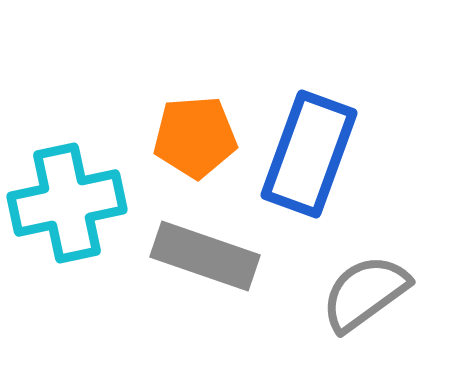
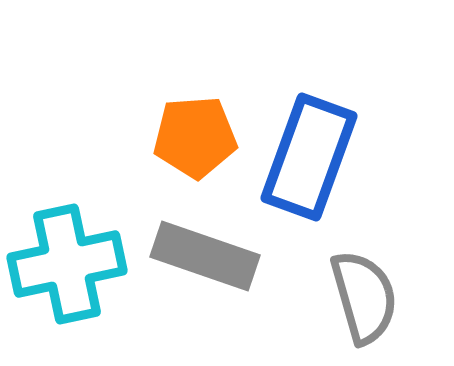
blue rectangle: moved 3 px down
cyan cross: moved 61 px down
gray semicircle: moved 1 px left, 4 px down; rotated 110 degrees clockwise
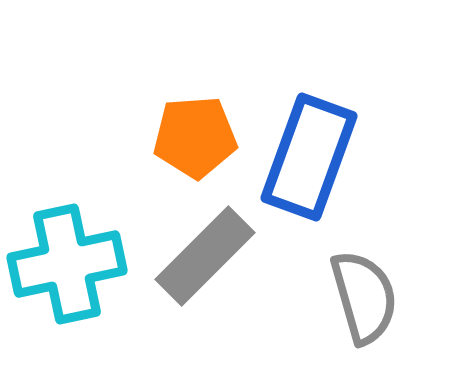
gray rectangle: rotated 64 degrees counterclockwise
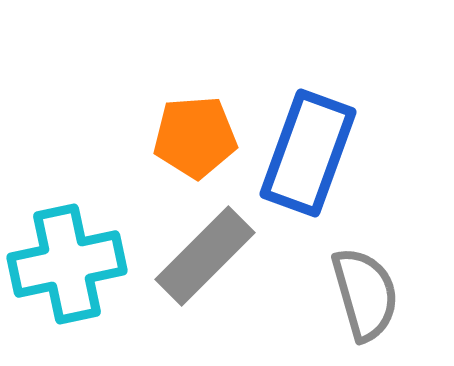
blue rectangle: moved 1 px left, 4 px up
gray semicircle: moved 1 px right, 3 px up
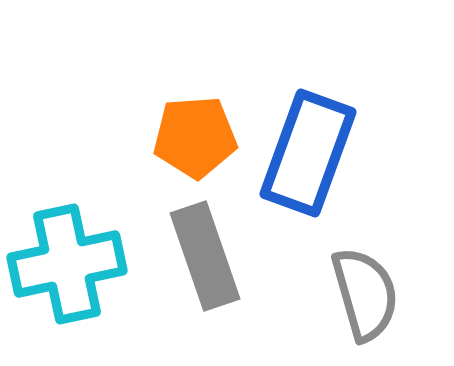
gray rectangle: rotated 64 degrees counterclockwise
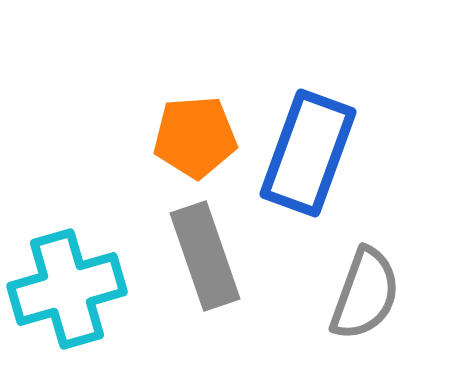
cyan cross: moved 25 px down; rotated 4 degrees counterclockwise
gray semicircle: rotated 36 degrees clockwise
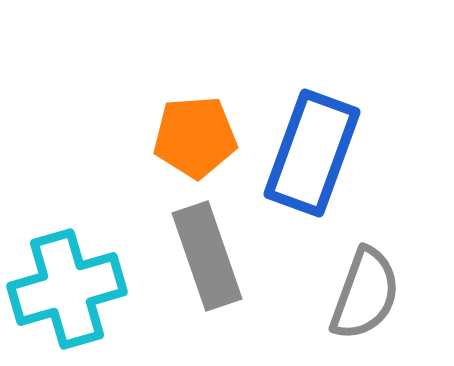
blue rectangle: moved 4 px right
gray rectangle: moved 2 px right
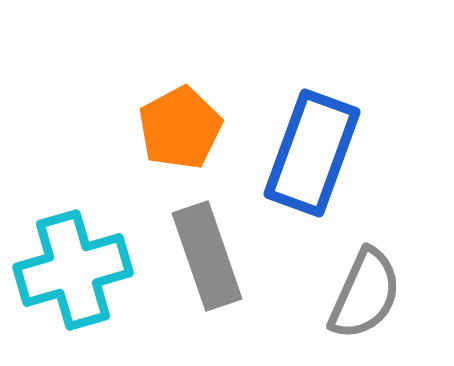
orange pentagon: moved 15 px left, 9 px up; rotated 24 degrees counterclockwise
cyan cross: moved 6 px right, 19 px up
gray semicircle: rotated 4 degrees clockwise
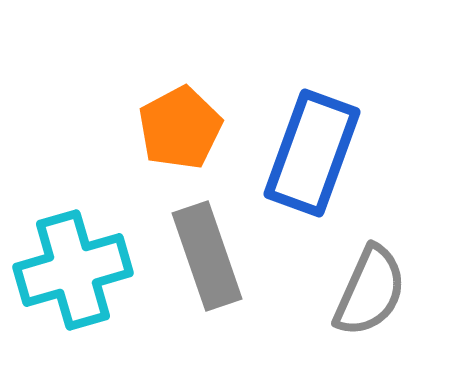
gray semicircle: moved 5 px right, 3 px up
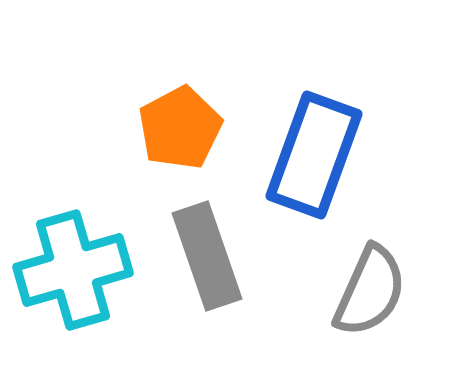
blue rectangle: moved 2 px right, 2 px down
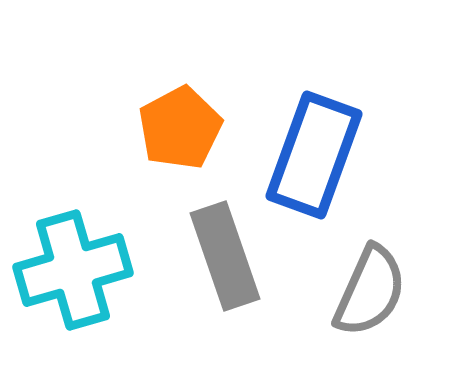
gray rectangle: moved 18 px right
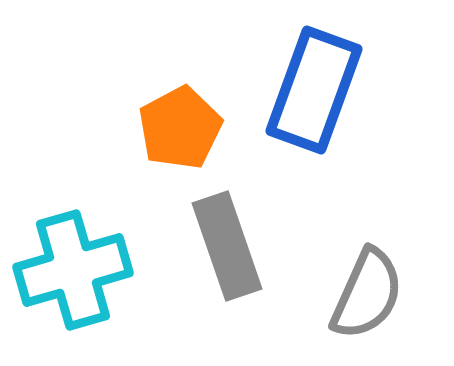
blue rectangle: moved 65 px up
gray rectangle: moved 2 px right, 10 px up
gray semicircle: moved 3 px left, 3 px down
